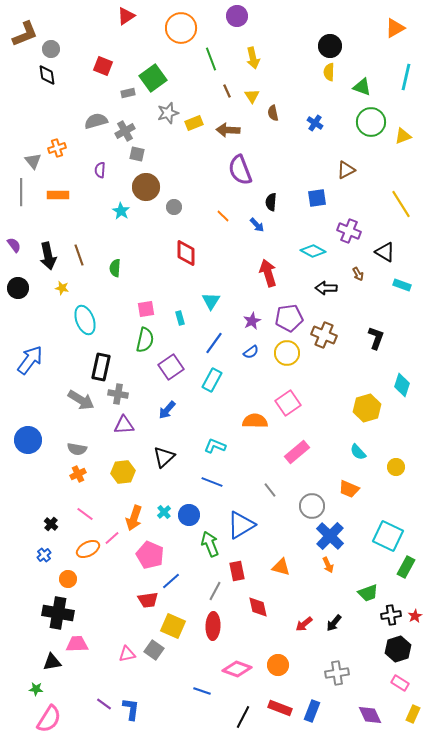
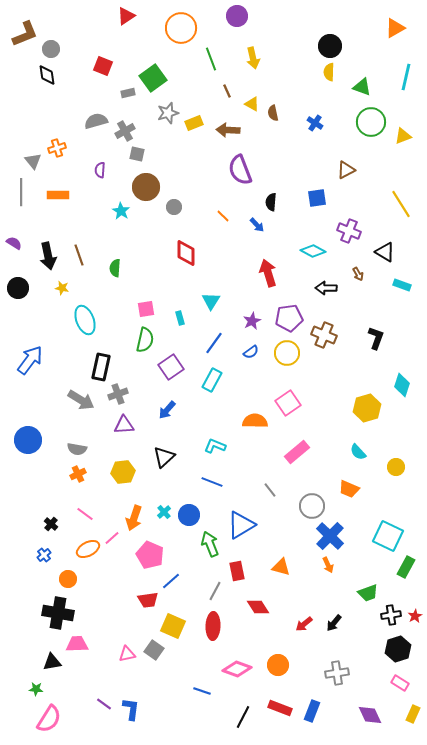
yellow triangle at (252, 96): moved 8 px down; rotated 28 degrees counterclockwise
purple semicircle at (14, 245): moved 2 px up; rotated 21 degrees counterclockwise
gray cross at (118, 394): rotated 30 degrees counterclockwise
red diamond at (258, 607): rotated 20 degrees counterclockwise
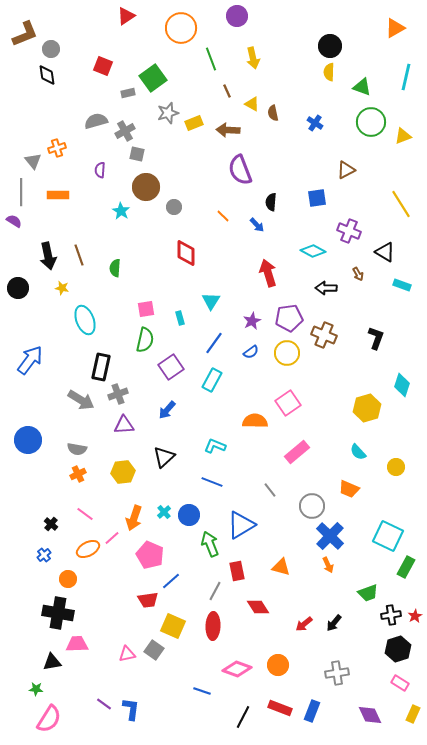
purple semicircle at (14, 243): moved 22 px up
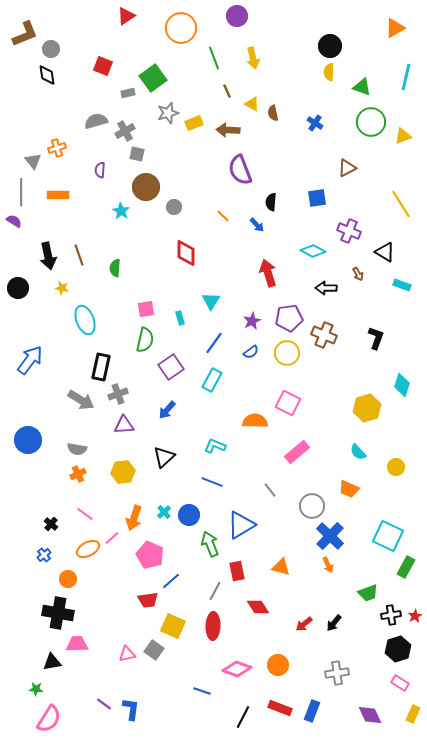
green line at (211, 59): moved 3 px right, 1 px up
brown triangle at (346, 170): moved 1 px right, 2 px up
pink square at (288, 403): rotated 30 degrees counterclockwise
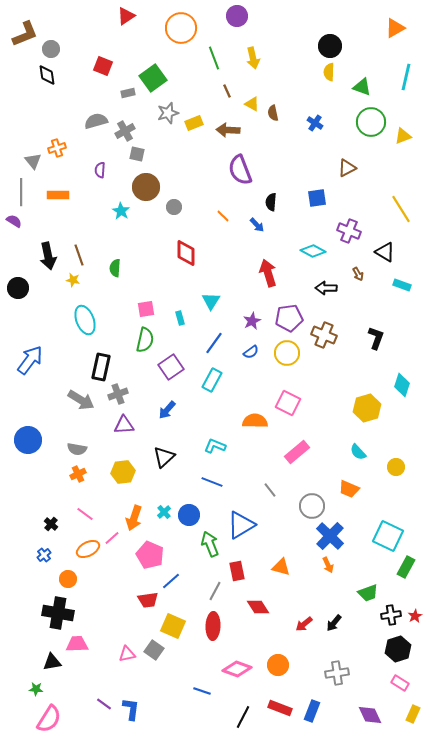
yellow line at (401, 204): moved 5 px down
yellow star at (62, 288): moved 11 px right, 8 px up
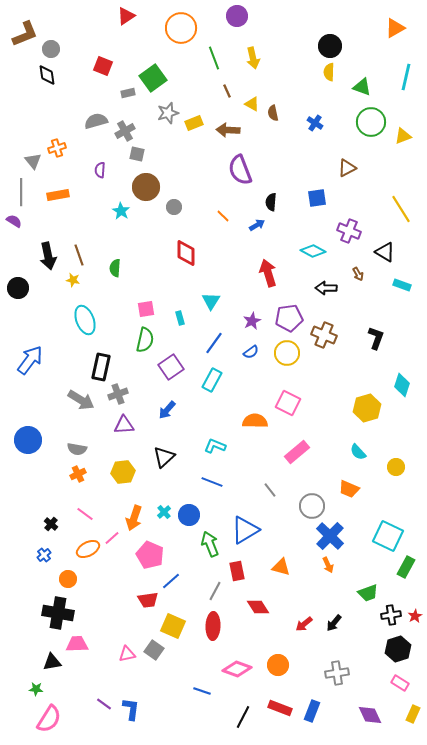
orange rectangle at (58, 195): rotated 10 degrees counterclockwise
blue arrow at (257, 225): rotated 77 degrees counterclockwise
blue triangle at (241, 525): moved 4 px right, 5 px down
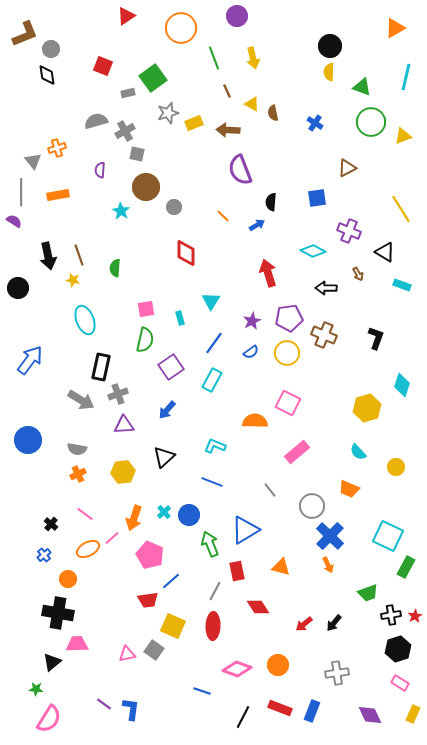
black triangle at (52, 662): rotated 30 degrees counterclockwise
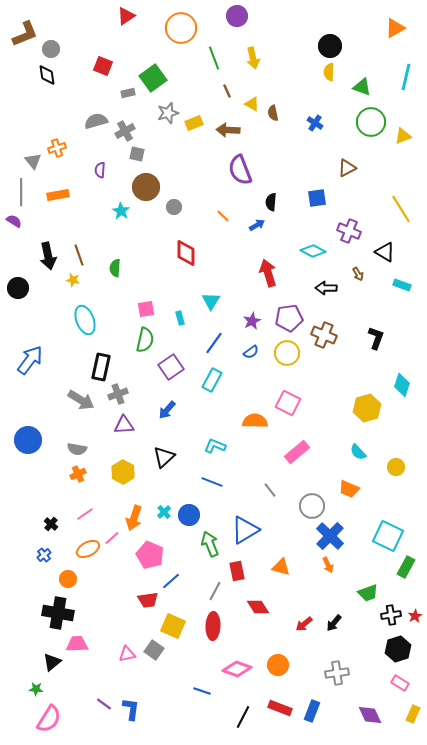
yellow hexagon at (123, 472): rotated 25 degrees counterclockwise
pink line at (85, 514): rotated 72 degrees counterclockwise
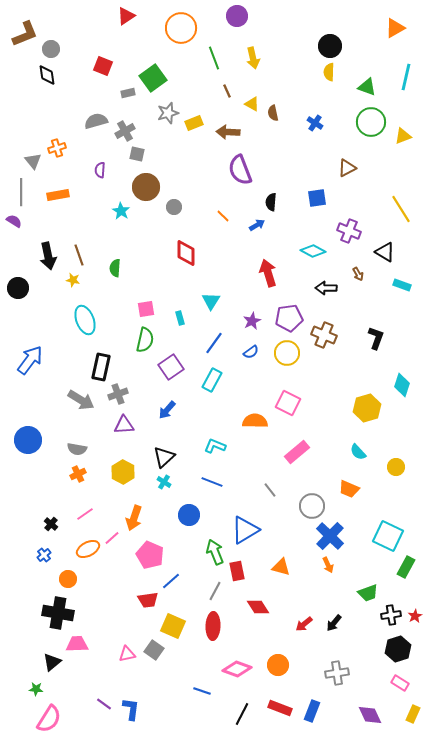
green triangle at (362, 87): moved 5 px right
brown arrow at (228, 130): moved 2 px down
cyan cross at (164, 512): moved 30 px up; rotated 16 degrees counterclockwise
green arrow at (210, 544): moved 5 px right, 8 px down
black line at (243, 717): moved 1 px left, 3 px up
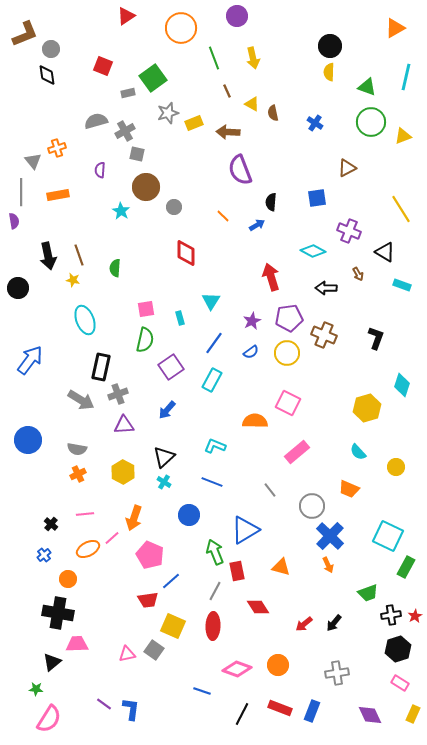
purple semicircle at (14, 221): rotated 49 degrees clockwise
red arrow at (268, 273): moved 3 px right, 4 px down
pink line at (85, 514): rotated 30 degrees clockwise
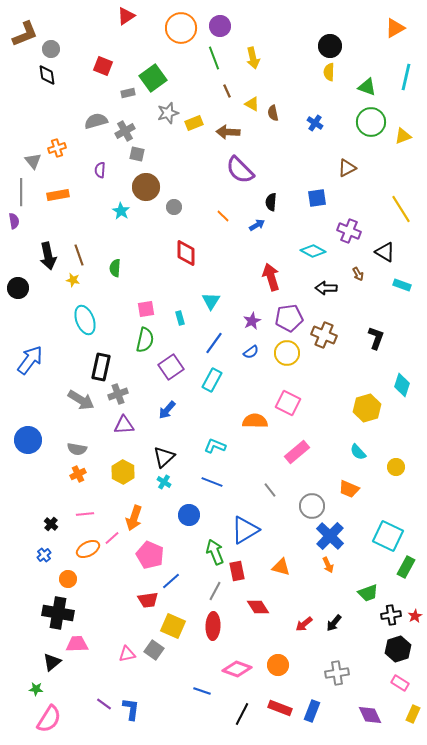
purple circle at (237, 16): moved 17 px left, 10 px down
purple semicircle at (240, 170): rotated 24 degrees counterclockwise
